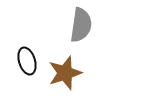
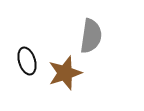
gray semicircle: moved 10 px right, 11 px down
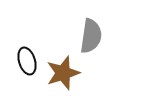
brown star: moved 2 px left
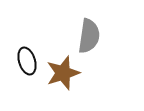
gray semicircle: moved 2 px left
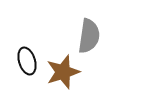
brown star: moved 1 px up
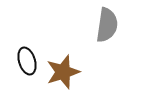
gray semicircle: moved 18 px right, 11 px up
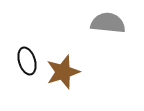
gray semicircle: moved 1 px right, 2 px up; rotated 92 degrees counterclockwise
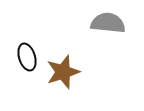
black ellipse: moved 4 px up
